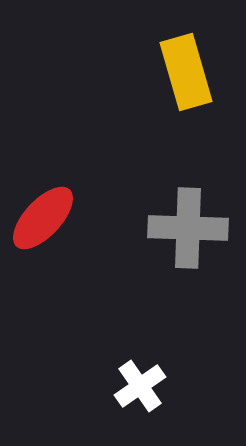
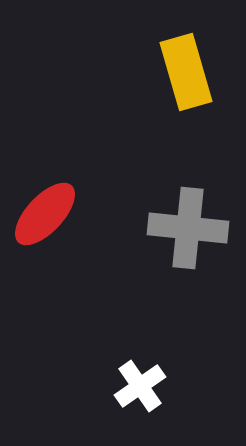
red ellipse: moved 2 px right, 4 px up
gray cross: rotated 4 degrees clockwise
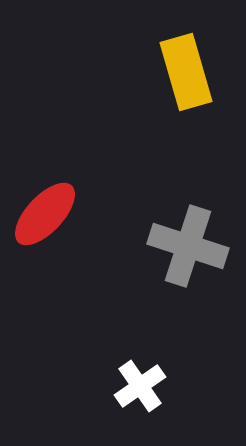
gray cross: moved 18 px down; rotated 12 degrees clockwise
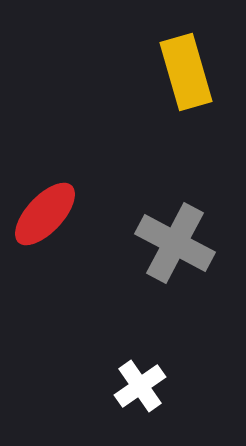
gray cross: moved 13 px left, 3 px up; rotated 10 degrees clockwise
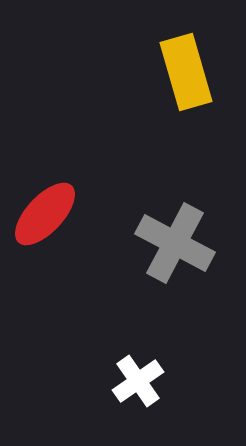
white cross: moved 2 px left, 5 px up
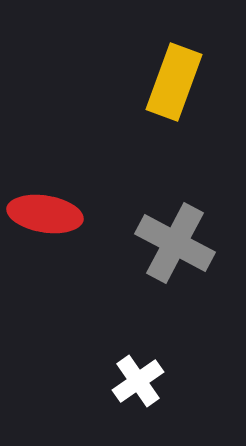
yellow rectangle: moved 12 px left, 10 px down; rotated 36 degrees clockwise
red ellipse: rotated 56 degrees clockwise
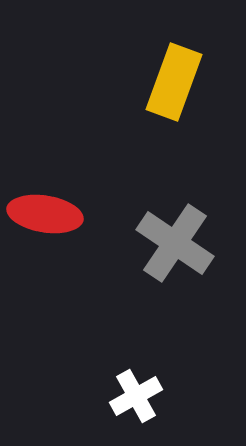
gray cross: rotated 6 degrees clockwise
white cross: moved 2 px left, 15 px down; rotated 6 degrees clockwise
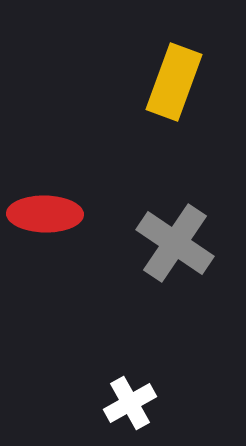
red ellipse: rotated 8 degrees counterclockwise
white cross: moved 6 px left, 7 px down
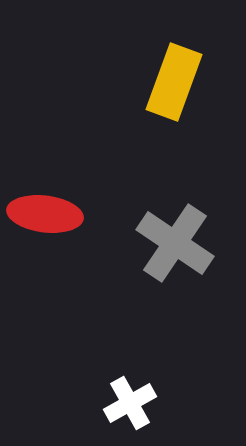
red ellipse: rotated 6 degrees clockwise
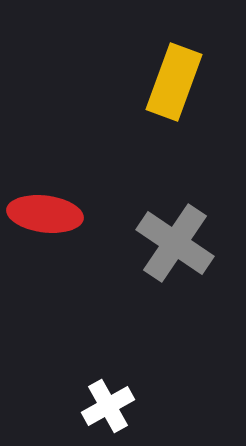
white cross: moved 22 px left, 3 px down
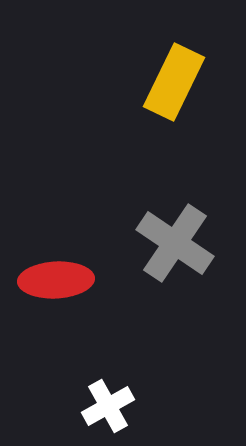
yellow rectangle: rotated 6 degrees clockwise
red ellipse: moved 11 px right, 66 px down; rotated 10 degrees counterclockwise
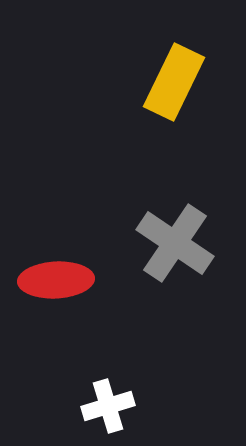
white cross: rotated 12 degrees clockwise
